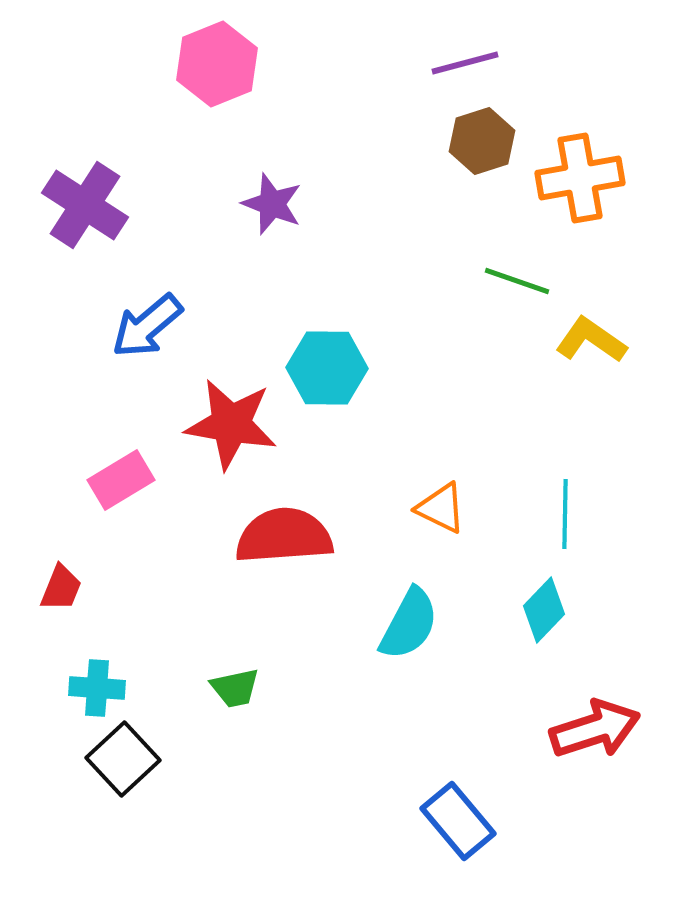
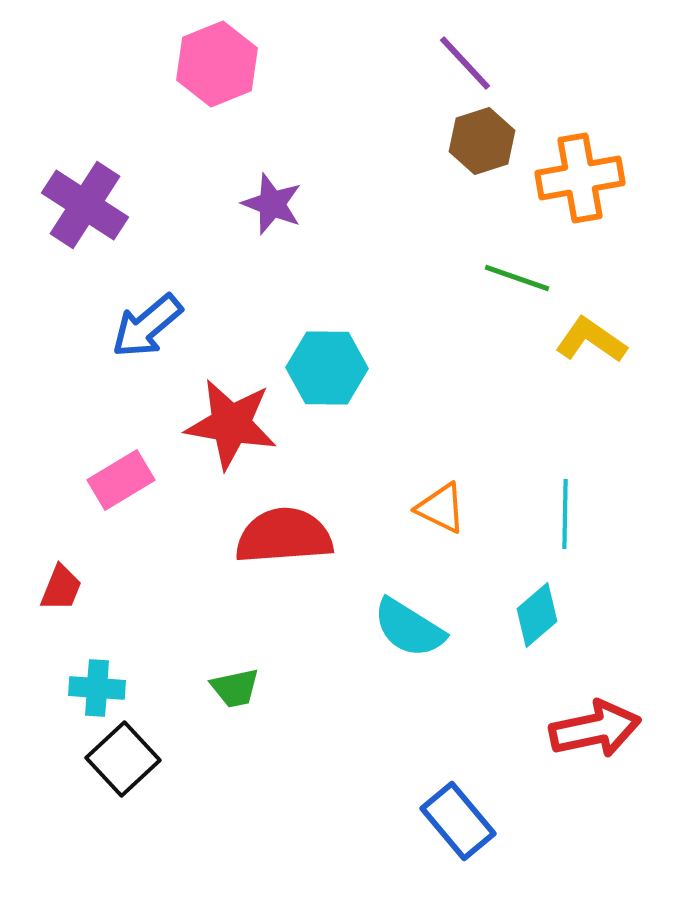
purple line: rotated 62 degrees clockwise
green line: moved 3 px up
cyan diamond: moved 7 px left, 5 px down; rotated 6 degrees clockwise
cyan semicircle: moved 4 px down; rotated 94 degrees clockwise
red arrow: rotated 6 degrees clockwise
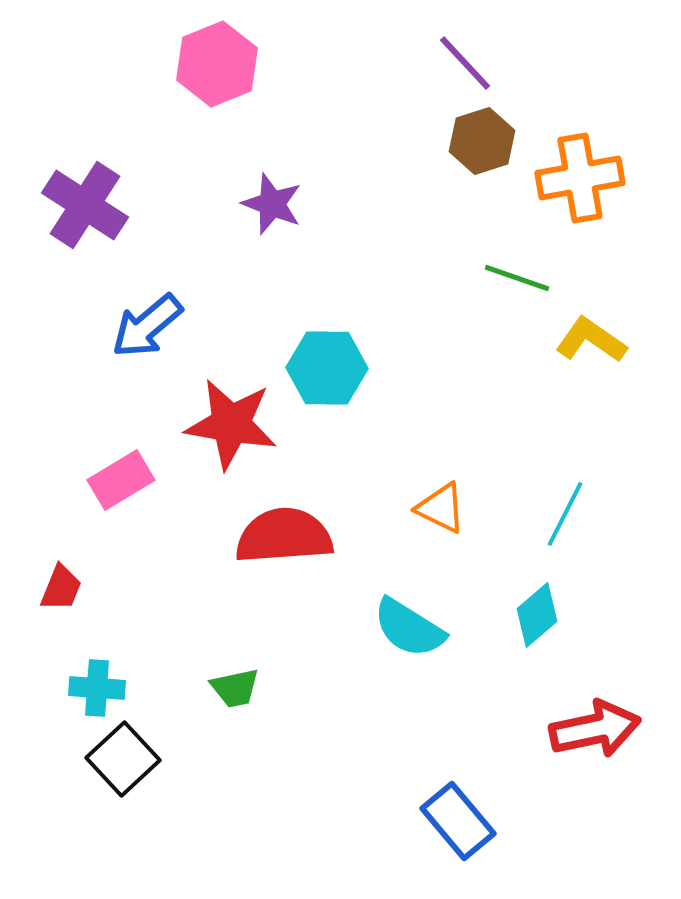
cyan line: rotated 26 degrees clockwise
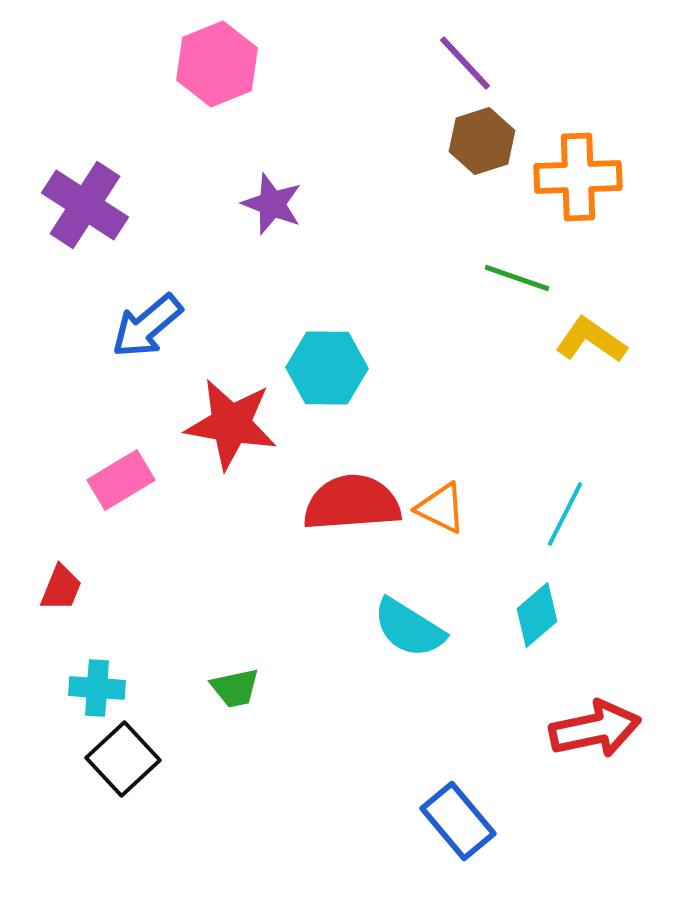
orange cross: moved 2 px left, 1 px up; rotated 8 degrees clockwise
red semicircle: moved 68 px right, 33 px up
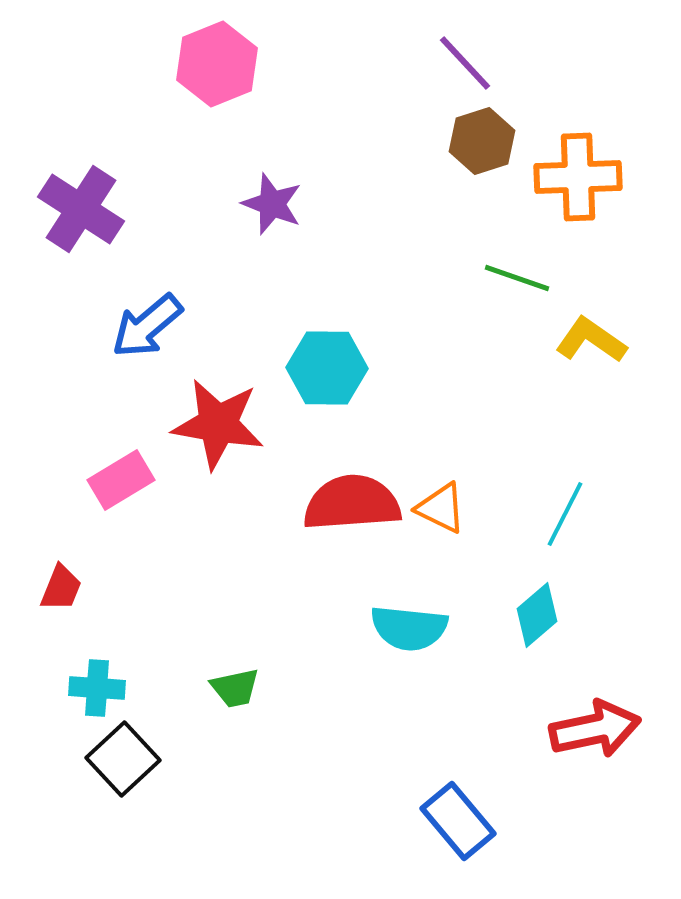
purple cross: moved 4 px left, 4 px down
red star: moved 13 px left
cyan semicircle: rotated 26 degrees counterclockwise
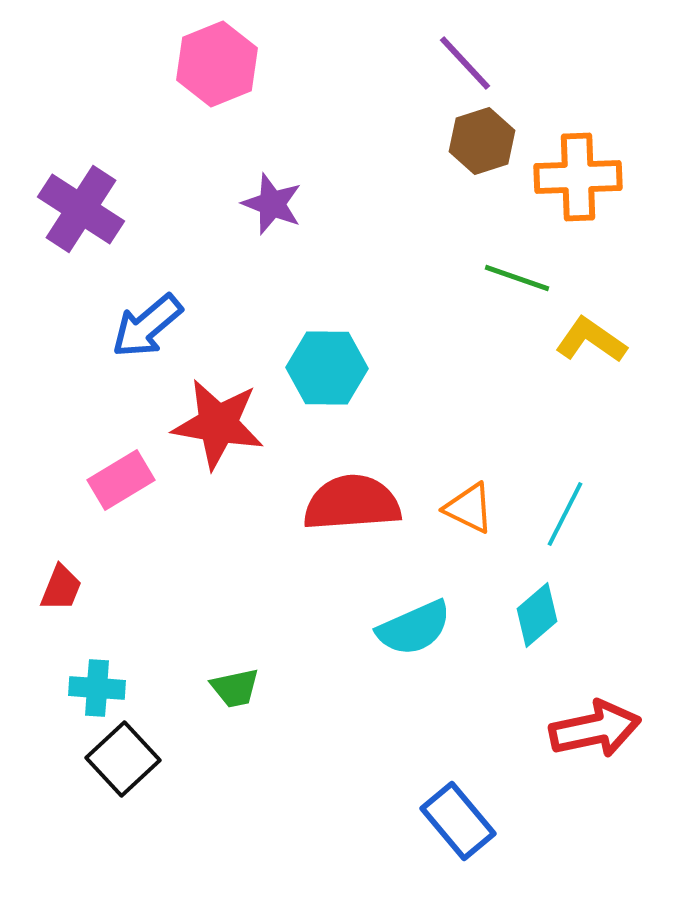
orange triangle: moved 28 px right
cyan semicircle: moved 5 px right; rotated 30 degrees counterclockwise
